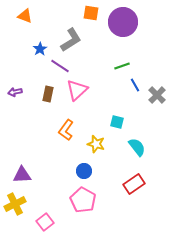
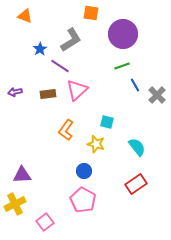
purple circle: moved 12 px down
brown rectangle: rotated 70 degrees clockwise
cyan square: moved 10 px left
red rectangle: moved 2 px right
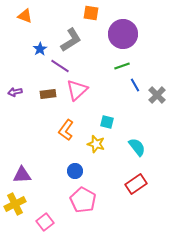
blue circle: moved 9 px left
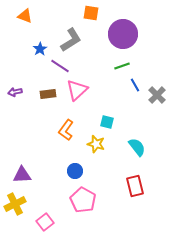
red rectangle: moved 1 px left, 2 px down; rotated 70 degrees counterclockwise
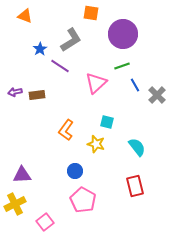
pink triangle: moved 19 px right, 7 px up
brown rectangle: moved 11 px left, 1 px down
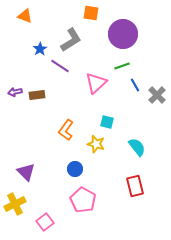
blue circle: moved 2 px up
purple triangle: moved 4 px right, 3 px up; rotated 48 degrees clockwise
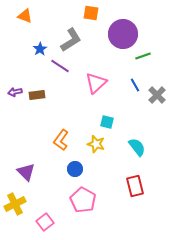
green line: moved 21 px right, 10 px up
orange L-shape: moved 5 px left, 10 px down
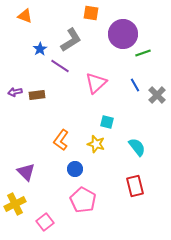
green line: moved 3 px up
